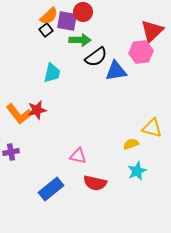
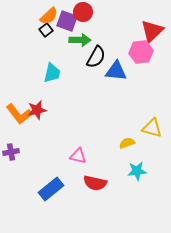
purple square: rotated 10 degrees clockwise
black semicircle: rotated 25 degrees counterclockwise
blue triangle: rotated 15 degrees clockwise
yellow semicircle: moved 4 px left, 1 px up
cyan star: rotated 18 degrees clockwise
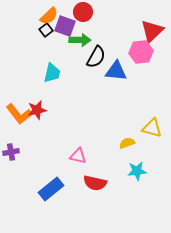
purple square: moved 2 px left, 5 px down
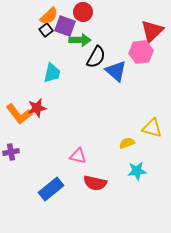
blue triangle: rotated 35 degrees clockwise
red star: moved 2 px up
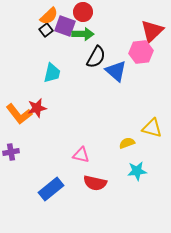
green arrow: moved 3 px right, 6 px up
pink triangle: moved 3 px right, 1 px up
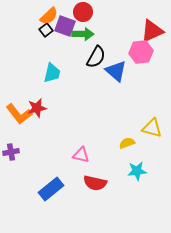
red triangle: rotated 20 degrees clockwise
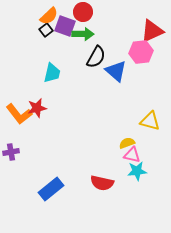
yellow triangle: moved 2 px left, 7 px up
pink triangle: moved 51 px right
red semicircle: moved 7 px right
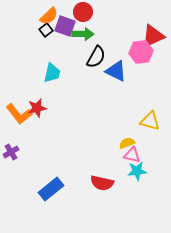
red triangle: moved 1 px right, 5 px down
blue triangle: rotated 15 degrees counterclockwise
purple cross: rotated 21 degrees counterclockwise
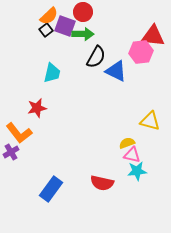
red triangle: rotated 30 degrees clockwise
orange L-shape: moved 19 px down
blue rectangle: rotated 15 degrees counterclockwise
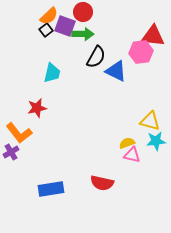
cyan star: moved 19 px right, 30 px up
blue rectangle: rotated 45 degrees clockwise
